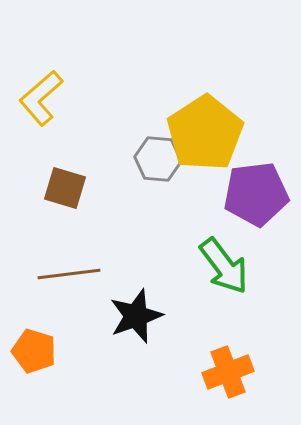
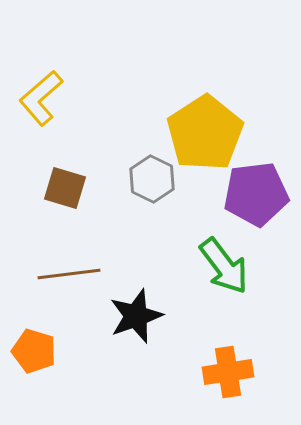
gray hexagon: moved 6 px left, 20 px down; rotated 21 degrees clockwise
orange cross: rotated 12 degrees clockwise
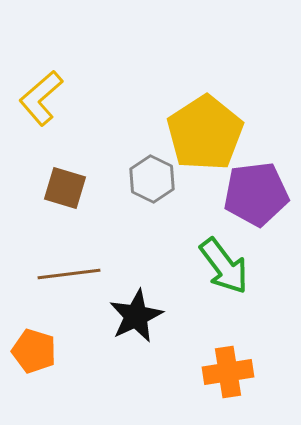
black star: rotated 6 degrees counterclockwise
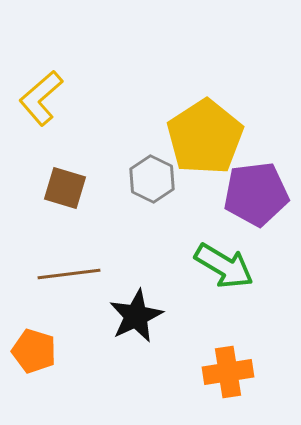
yellow pentagon: moved 4 px down
green arrow: rotated 22 degrees counterclockwise
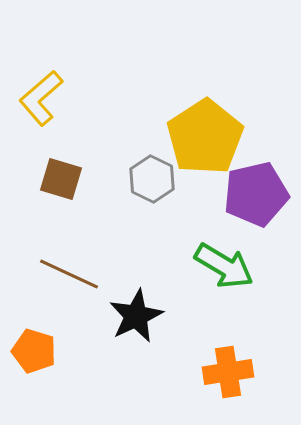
brown square: moved 4 px left, 9 px up
purple pentagon: rotated 6 degrees counterclockwise
brown line: rotated 32 degrees clockwise
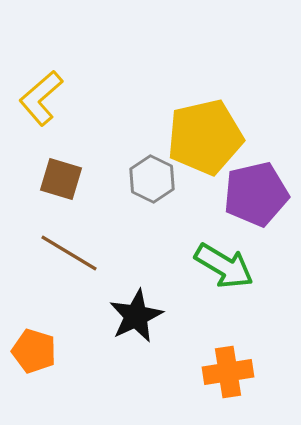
yellow pentagon: rotated 20 degrees clockwise
brown line: moved 21 px up; rotated 6 degrees clockwise
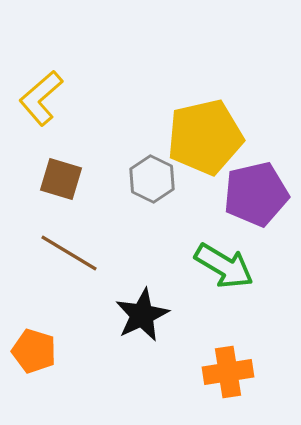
black star: moved 6 px right, 1 px up
